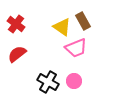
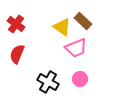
brown rectangle: rotated 18 degrees counterclockwise
red semicircle: rotated 30 degrees counterclockwise
pink circle: moved 6 px right, 2 px up
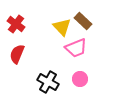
yellow triangle: rotated 12 degrees clockwise
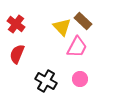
pink trapezoid: moved 1 px right, 1 px up; rotated 40 degrees counterclockwise
black cross: moved 2 px left, 1 px up
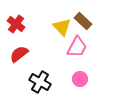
red semicircle: moved 2 px right; rotated 30 degrees clockwise
black cross: moved 6 px left, 1 px down
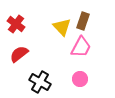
brown rectangle: rotated 66 degrees clockwise
pink trapezoid: moved 4 px right
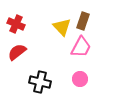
red cross: rotated 12 degrees counterclockwise
red semicircle: moved 2 px left, 2 px up
black cross: rotated 15 degrees counterclockwise
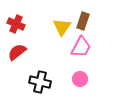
yellow triangle: rotated 18 degrees clockwise
